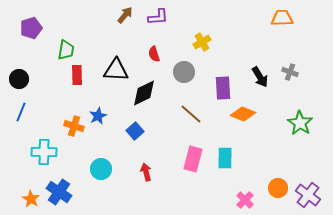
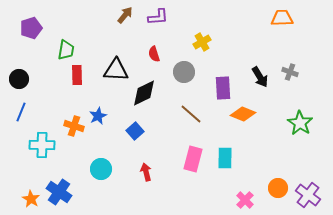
cyan cross: moved 2 px left, 7 px up
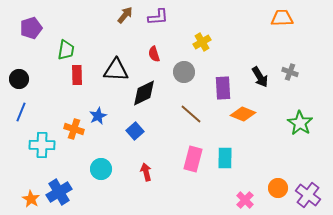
orange cross: moved 3 px down
blue cross: rotated 25 degrees clockwise
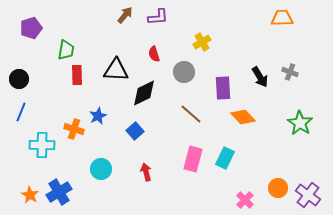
orange diamond: moved 3 px down; rotated 25 degrees clockwise
cyan rectangle: rotated 25 degrees clockwise
orange star: moved 1 px left, 4 px up
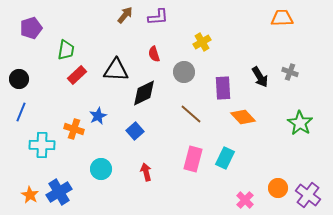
red rectangle: rotated 48 degrees clockwise
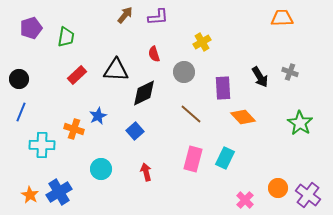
green trapezoid: moved 13 px up
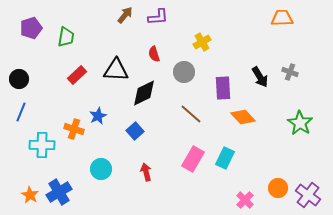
pink rectangle: rotated 15 degrees clockwise
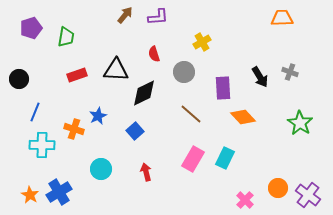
red rectangle: rotated 24 degrees clockwise
blue line: moved 14 px right
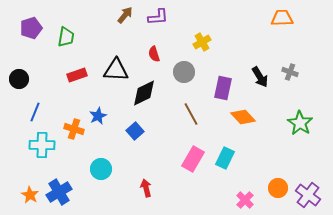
purple rectangle: rotated 15 degrees clockwise
brown line: rotated 20 degrees clockwise
red arrow: moved 16 px down
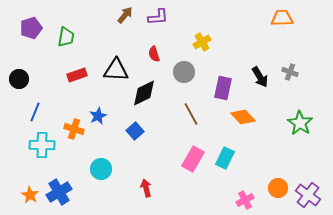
pink cross: rotated 18 degrees clockwise
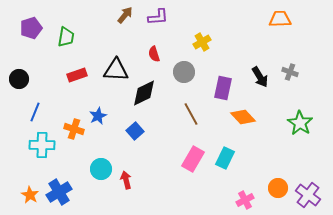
orange trapezoid: moved 2 px left, 1 px down
red arrow: moved 20 px left, 8 px up
